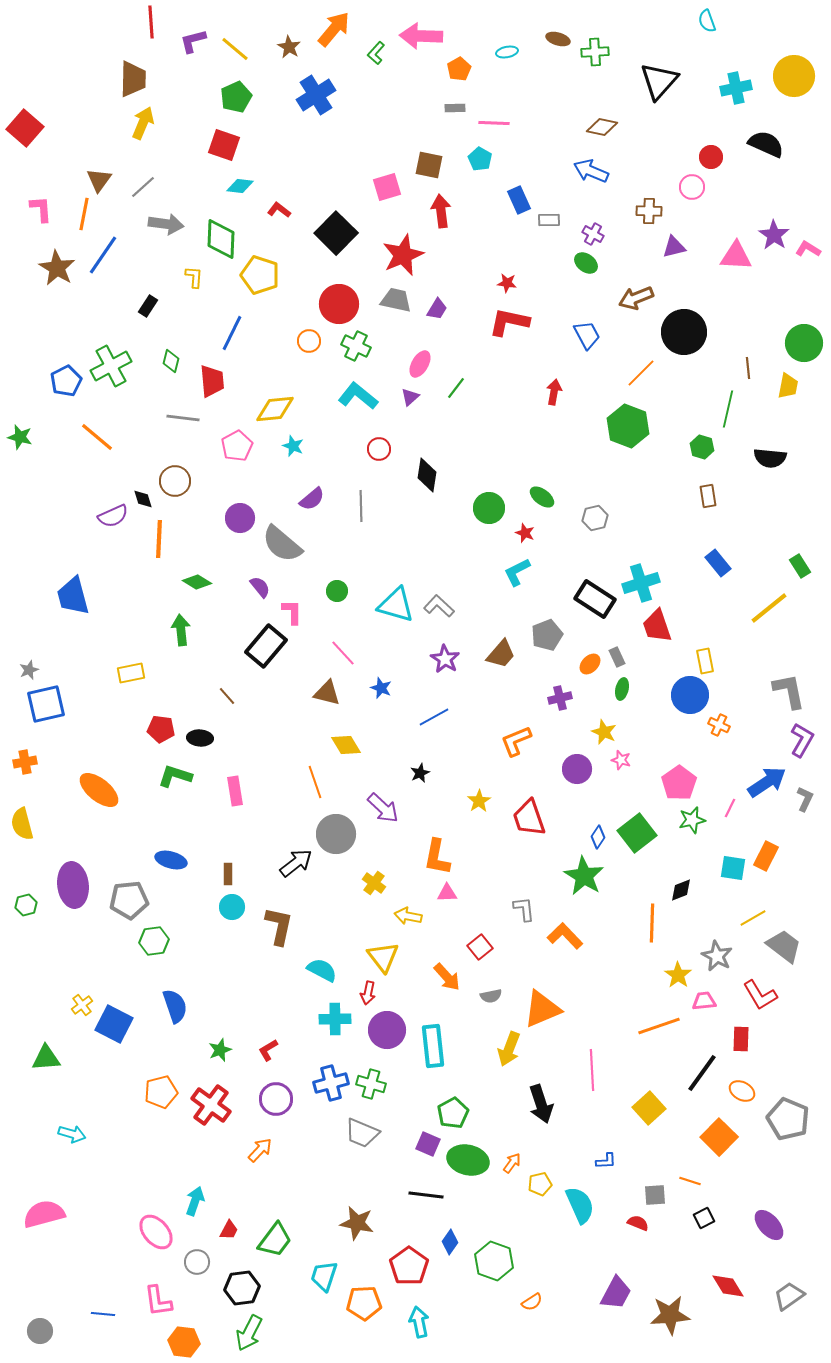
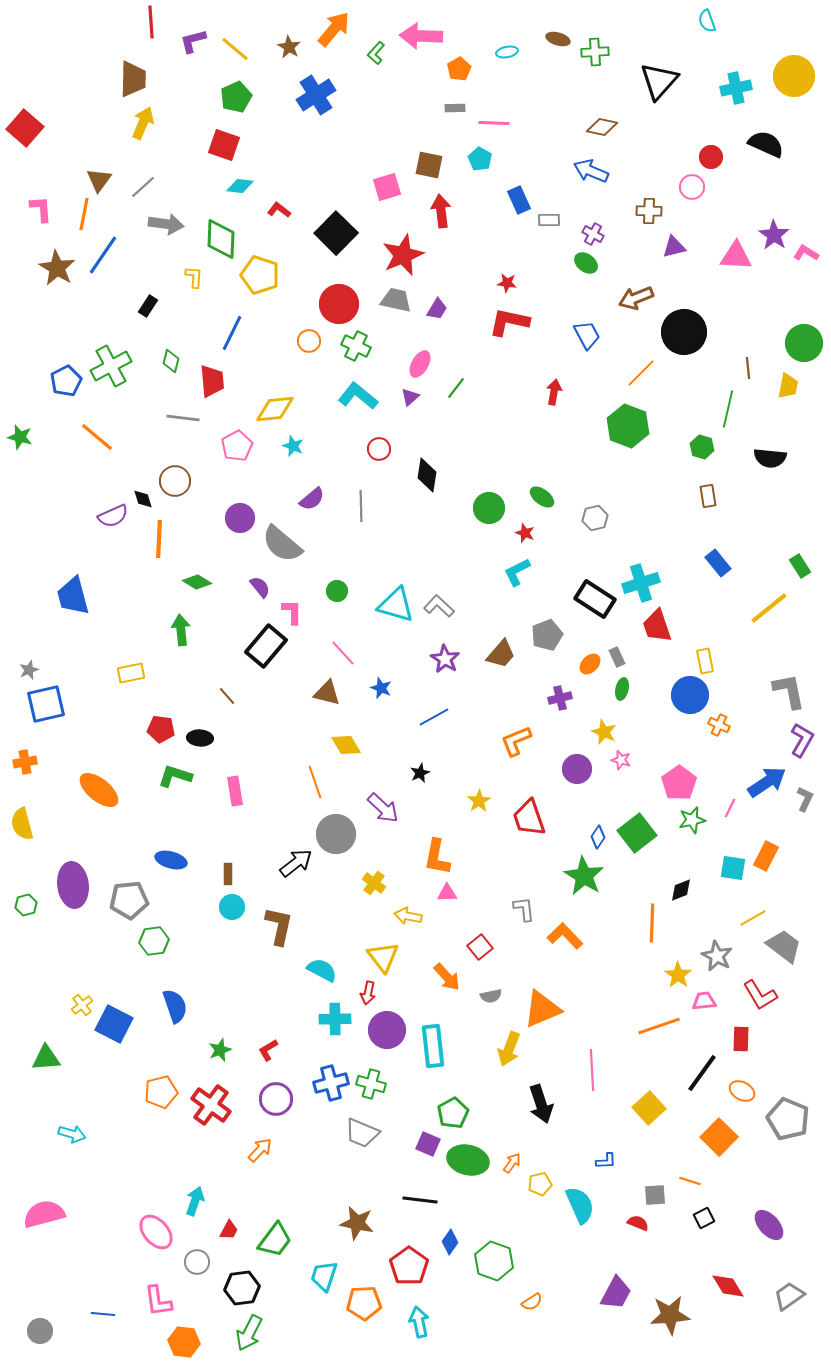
pink L-shape at (808, 249): moved 2 px left, 4 px down
black line at (426, 1195): moved 6 px left, 5 px down
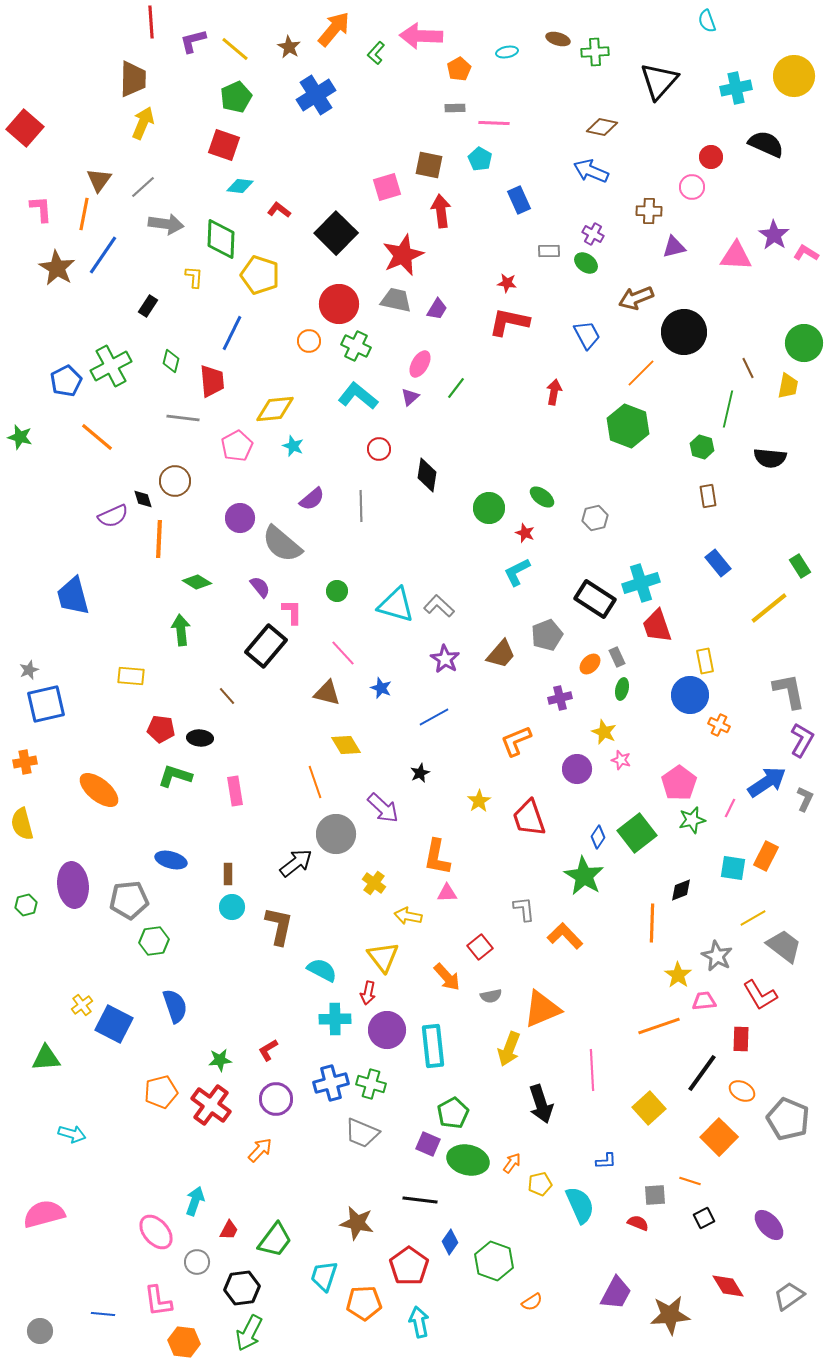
gray rectangle at (549, 220): moved 31 px down
brown line at (748, 368): rotated 20 degrees counterclockwise
yellow rectangle at (131, 673): moved 3 px down; rotated 16 degrees clockwise
green star at (220, 1050): moved 10 px down; rotated 15 degrees clockwise
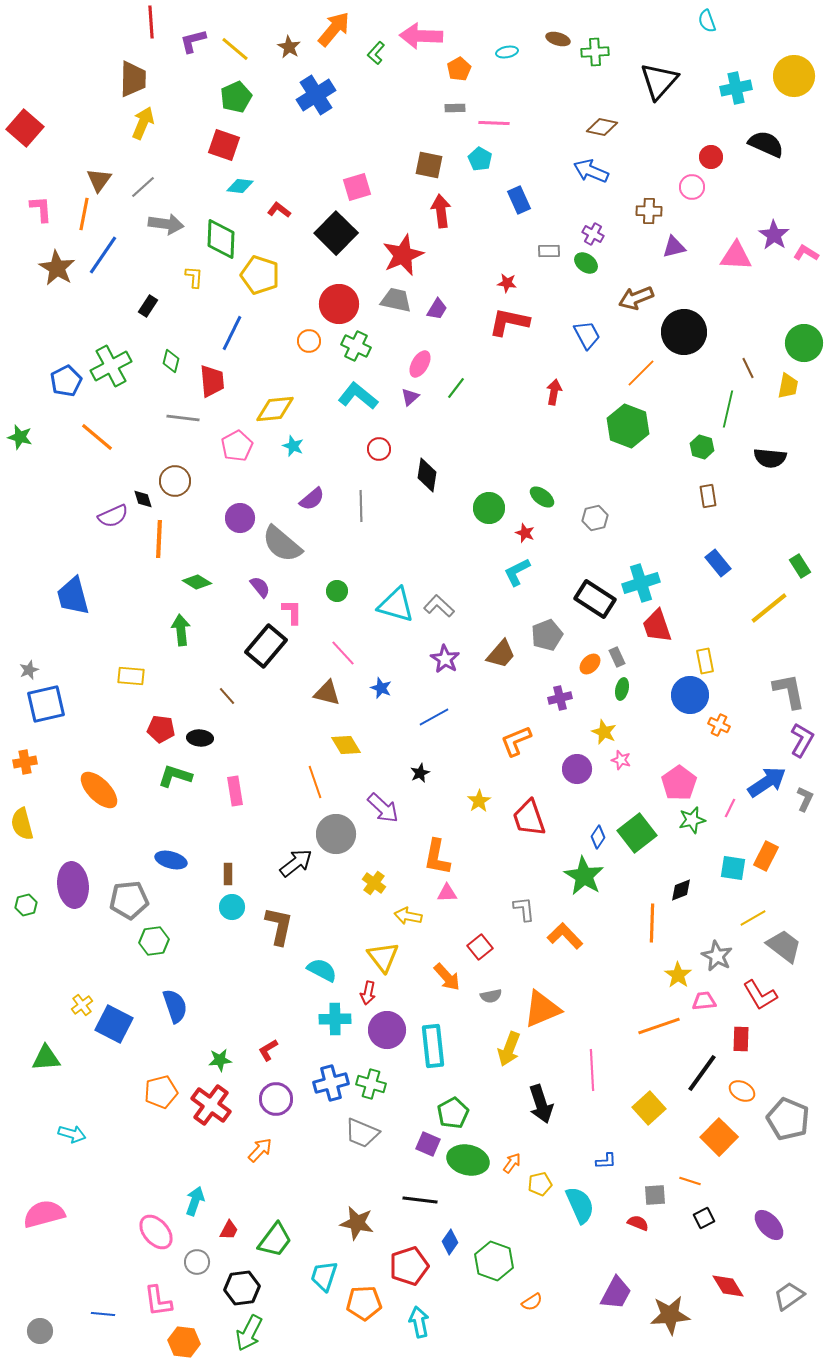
pink square at (387, 187): moved 30 px left
orange ellipse at (99, 790): rotated 6 degrees clockwise
red pentagon at (409, 1266): rotated 18 degrees clockwise
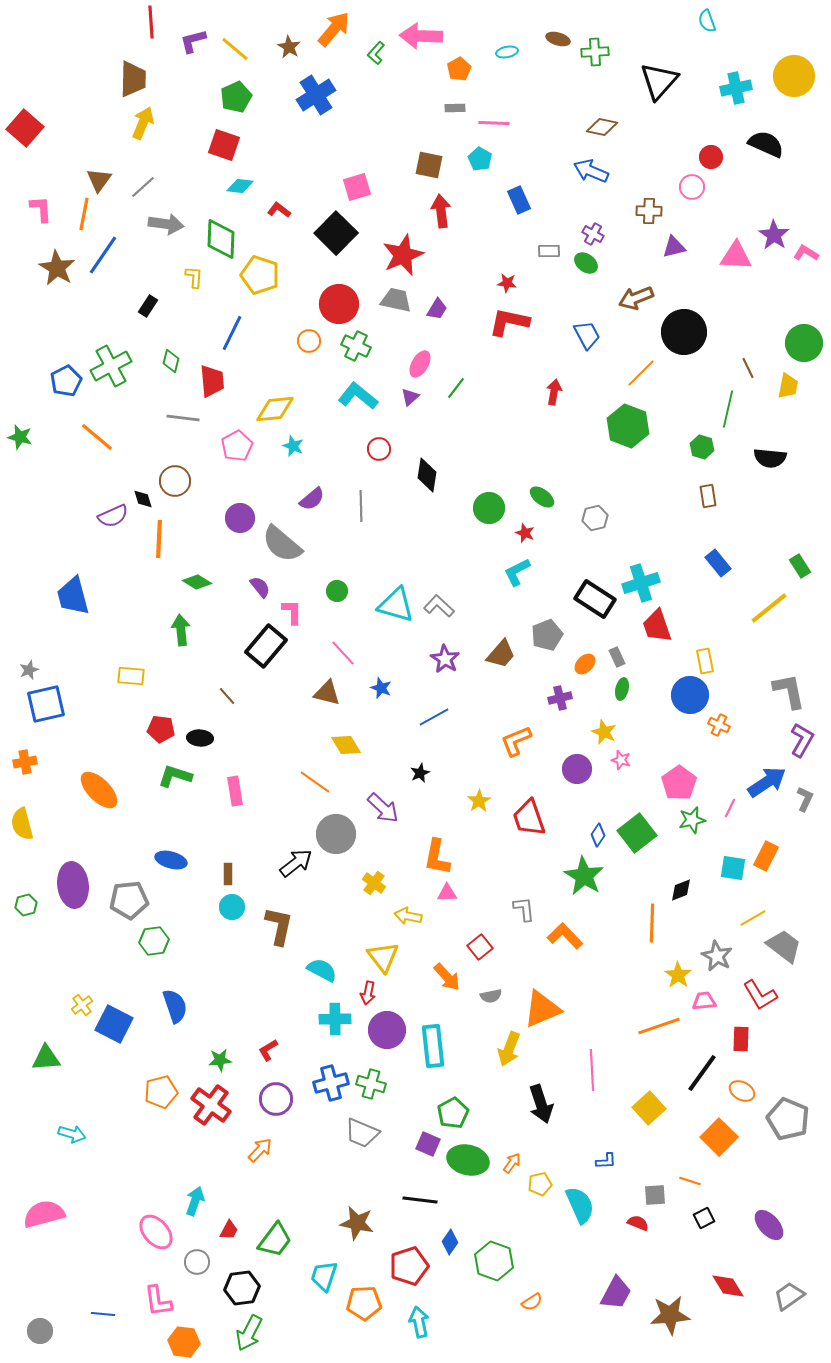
orange ellipse at (590, 664): moved 5 px left
orange line at (315, 782): rotated 36 degrees counterclockwise
blue diamond at (598, 837): moved 2 px up
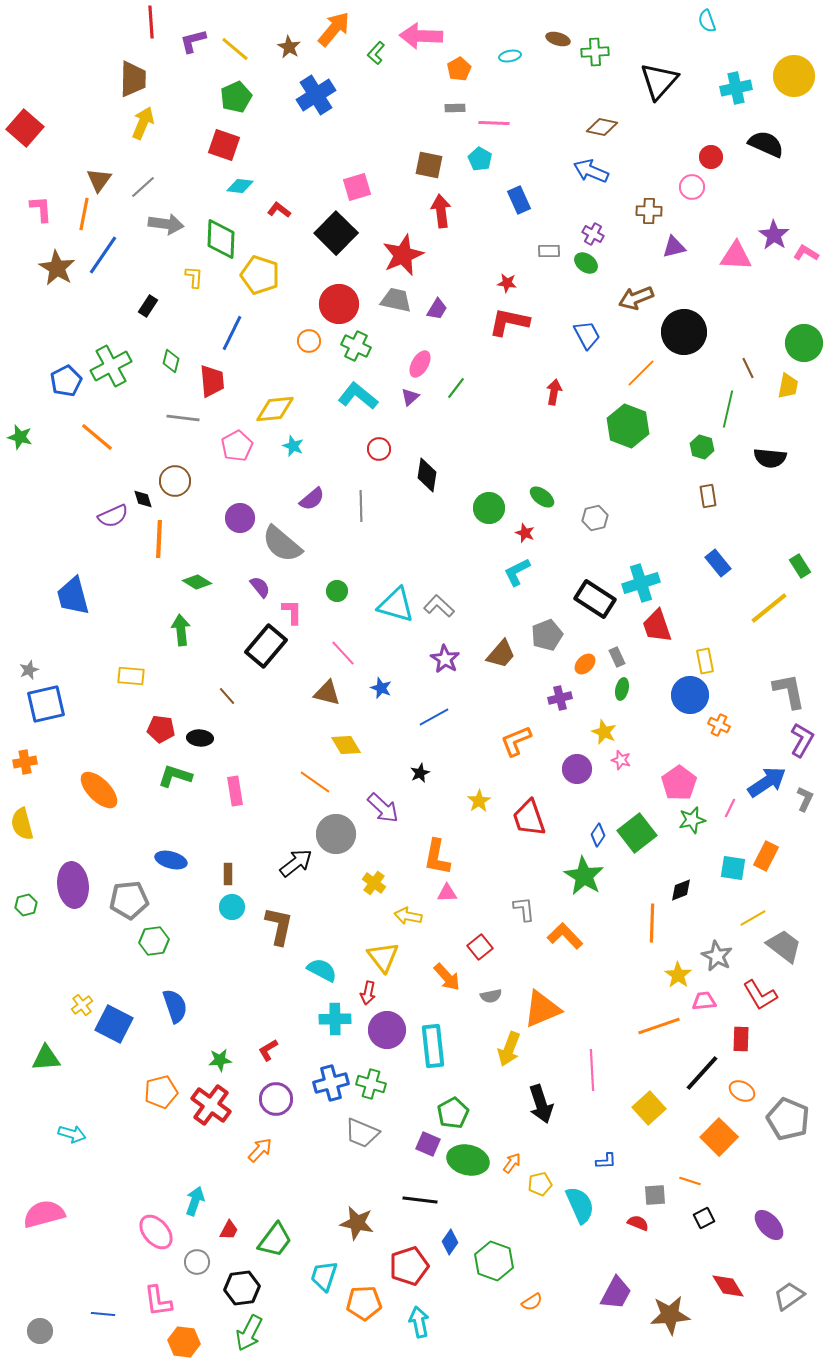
cyan ellipse at (507, 52): moved 3 px right, 4 px down
black line at (702, 1073): rotated 6 degrees clockwise
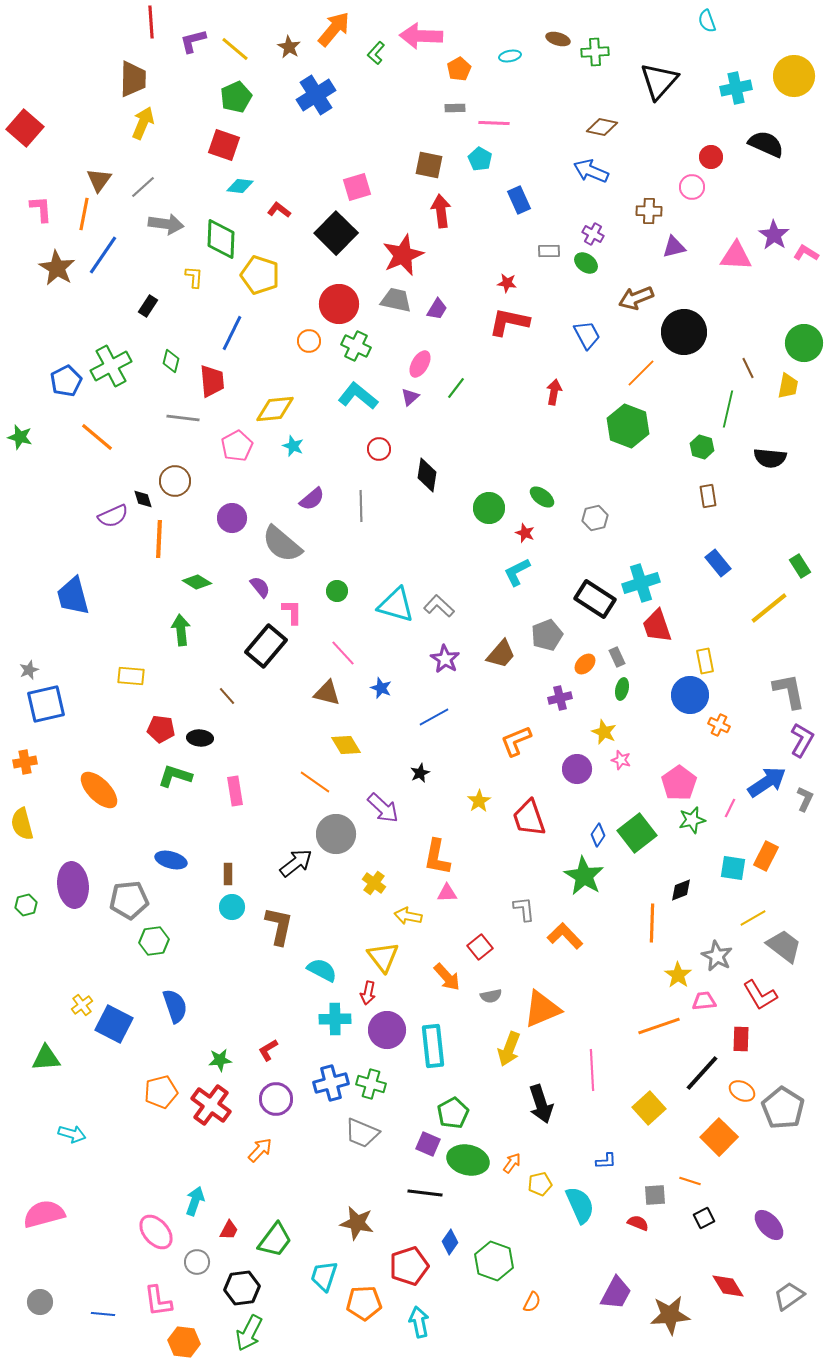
purple circle at (240, 518): moved 8 px left
gray pentagon at (788, 1119): moved 5 px left, 11 px up; rotated 9 degrees clockwise
black line at (420, 1200): moved 5 px right, 7 px up
orange semicircle at (532, 1302): rotated 30 degrees counterclockwise
gray circle at (40, 1331): moved 29 px up
